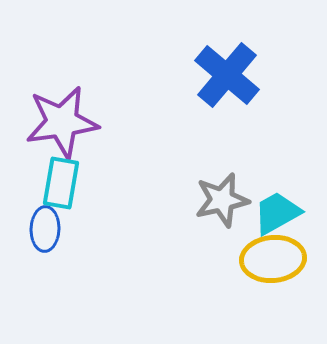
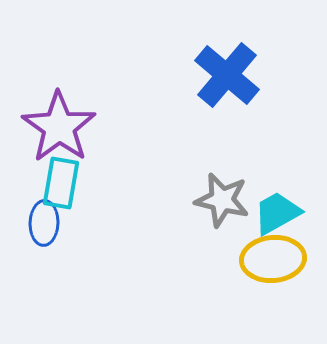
purple star: moved 3 px left, 5 px down; rotated 28 degrees counterclockwise
gray star: rotated 26 degrees clockwise
blue ellipse: moved 1 px left, 6 px up
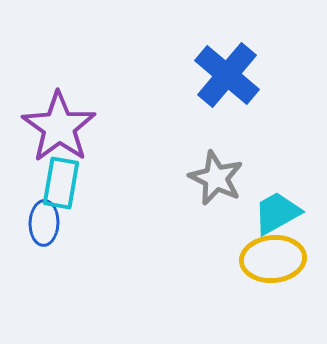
gray star: moved 6 px left, 22 px up; rotated 12 degrees clockwise
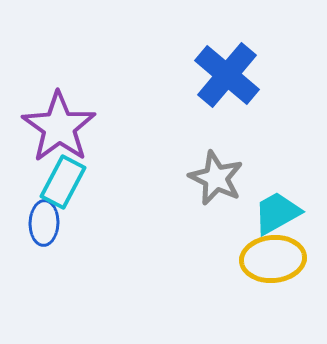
cyan rectangle: moved 2 px right, 1 px up; rotated 18 degrees clockwise
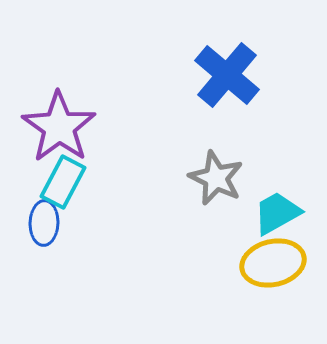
yellow ellipse: moved 4 px down; rotated 8 degrees counterclockwise
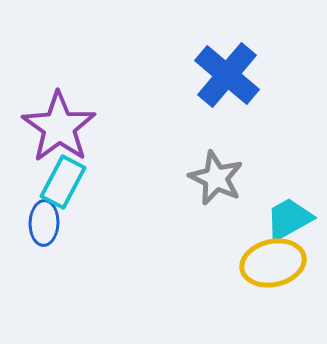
cyan trapezoid: moved 12 px right, 6 px down
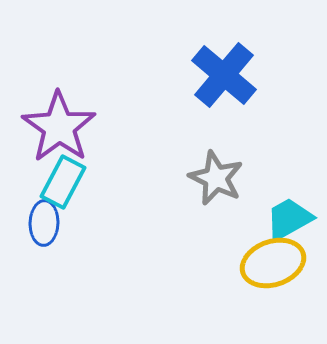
blue cross: moved 3 px left
yellow ellipse: rotated 6 degrees counterclockwise
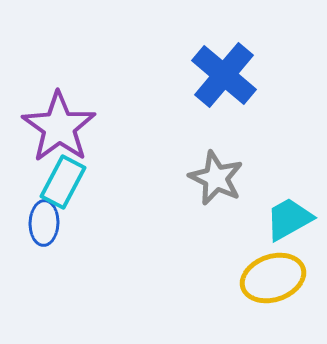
yellow ellipse: moved 15 px down
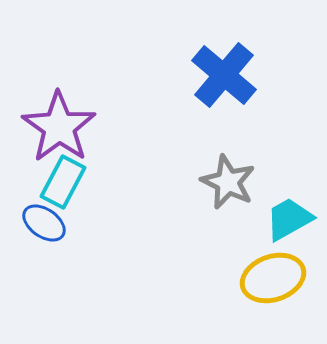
gray star: moved 12 px right, 4 px down
blue ellipse: rotated 57 degrees counterclockwise
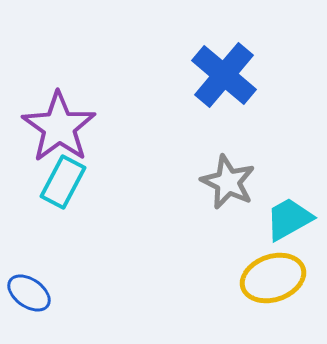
blue ellipse: moved 15 px left, 70 px down
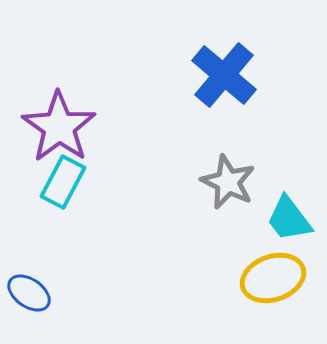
cyan trapezoid: rotated 98 degrees counterclockwise
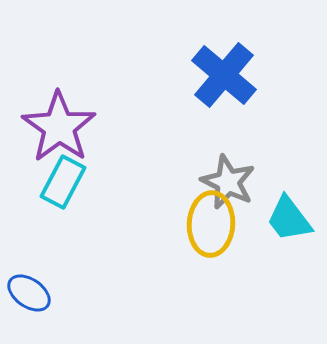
yellow ellipse: moved 62 px left, 54 px up; rotated 68 degrees counterclockwise
